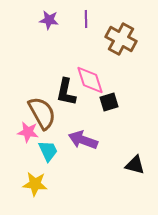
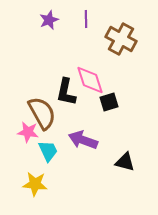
purple star: rotated 30 degrees counterclockwise
black triangle: moved 10 px left, 3 px up
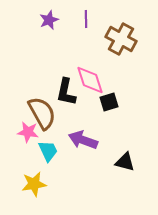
yellow star: moved 1 px left; rotated 15 degrees counterclockwise
